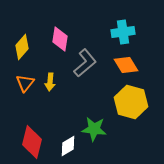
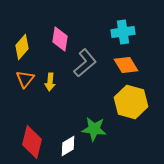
orange triangle: moved 4 px up
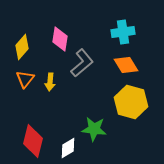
gray L-shape: moved 3 px left
red diamond: moved 1 px right, 1 px up
white diamond: moved 2 px down
